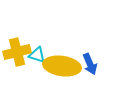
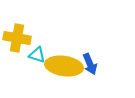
yellow cross: moved 14 px up; rotated 24 degrees clockwise
yellow ellipse: moved 2 px right
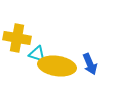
cyan triangle: moved 1 px up
yellow ellipse: moved 7 px left
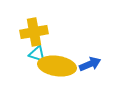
yellow cross: moved 17 px right, 6 px up; rotated 20 degrees counterclockwise
blue arrow: rotated 90 degrees counterclockwise
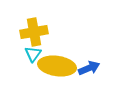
cyan triangle: moved 4 px left; rotated 48 degrees clockwise
blue arrow: moved 1 px left, 4 px down
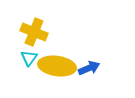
yellow cross: rotated 32 degrees clockwise
cyan triangle: moved 4 px left, 4 px down
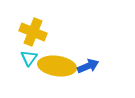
yellow cross: moved 1 px left
blue arrow: moved 1 px left, 2 px up
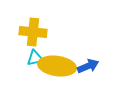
yellow cross: rotated 16 degrees counterclockwise
cyan triangle: moved 6 px right; rotated 42 degrees clockwise
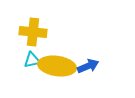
cyan triangle: moved 3 px left, 2 px down
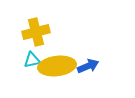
yellow cross: moved 3 px right; rotated 20 degrees counterclockwise
yellow ellipse: rotated 15 degrees counterclockwise
